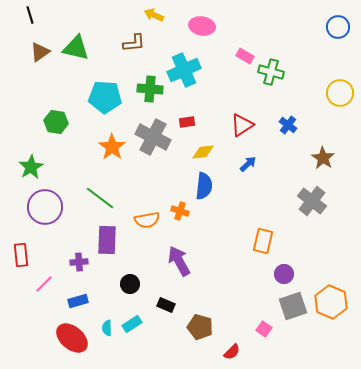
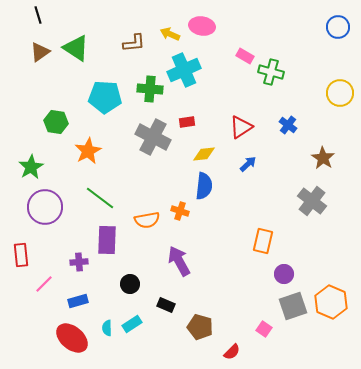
black line at (30, 15): moved 8 px right
yellow arrow at (154, 15): moved 16 px right, 19 px down
green triangle at (76, 48): rotated 20 degrees clockwise
red triangle at (242, 125): moved 1 px left, 2 px down
orange star at (112, 147): moved 24 px left, 4 px down; rotated 8 degrees clockwise
yellow diamond at (203, 152): moved 1 px right, 2 px down
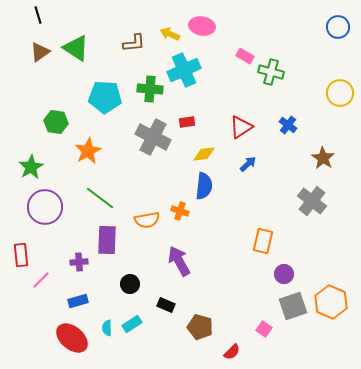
pink line at (44, 284): moved 3 px left, 4 px up
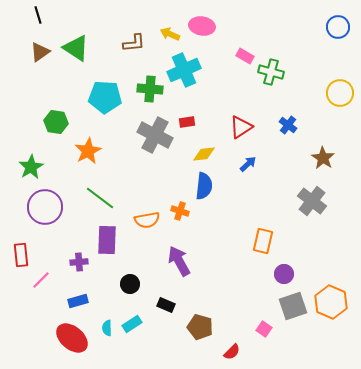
gray cross at (153, 137): moved 2 px right, 2 px up
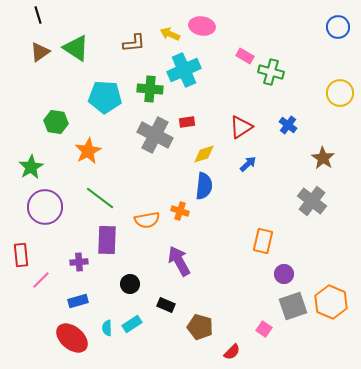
yellow diamond at (204, 154): rotated 10 degrees counterclockwise
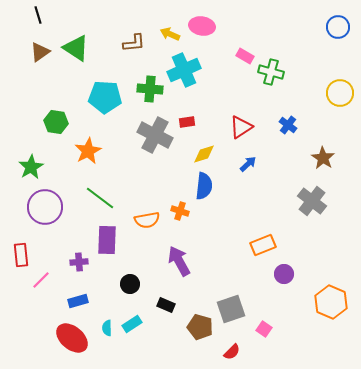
orange rectangle at (263, 241): moved 4 px down; rotated 55 degrees clockwise
gray square at (293, 306): moved 62 px left, 3 px down
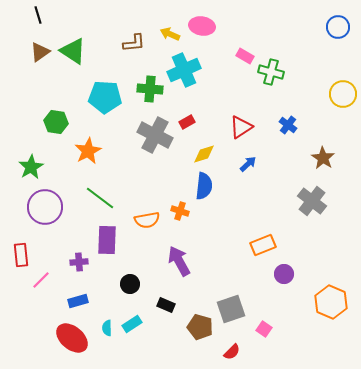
green triangle at (76, 48): moved 3 px left, 3 px down
yellow circle at (340, 93): moved 3 px right, 1 px down
red rectangle at (187, 122): rotated 21 degrees counterclockwise
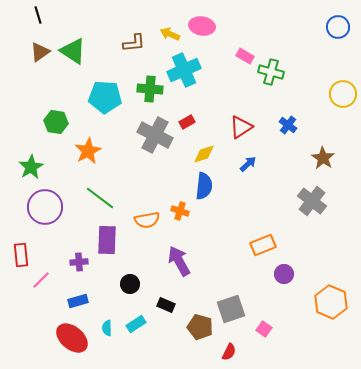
cyan rectangle at (132, 324): moved 4 px right
red semicircle at (232, 352): moved 3 px left; rotated 18 degrees counterclockwise
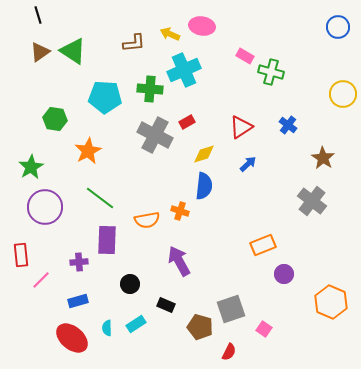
green hexagon at (56, 122): moved 1 px left, 3 px up
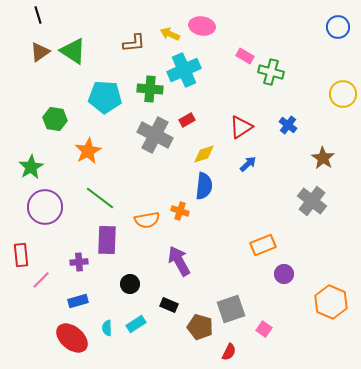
red rectangle at (187, 122): moved 2 px up
black rectangle at (166, 305): moved 3 px right
